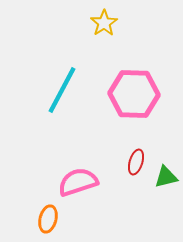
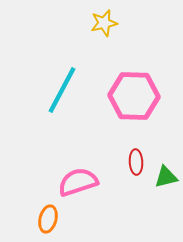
yellow star: rotated 20 degrees clockwise
pink hexagon: moved 2 px down
red ellipse: rotated 20 degrees counterclockwise
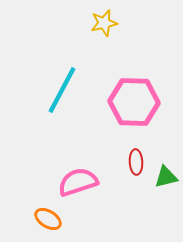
pink hexagon: moved 6 px down
orange ellipse: rotated 72 degrees counterclockwise
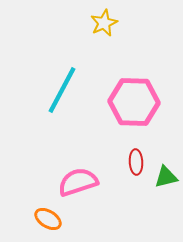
yellow star: rotated 12 degrees counterclockwise
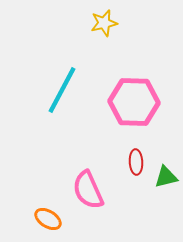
yellow star: rotated 12 degrees clockwise
pink semicircle: moved 10 px right, 8 px down; rotated 96 degrees counterclockwise
